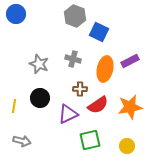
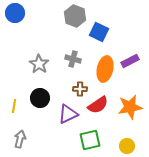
blue circle: moved 1 px left, 1 px up
gray star: rotated 12 degrees clockwise
gray arrow: moved 2 px left, 2 px up; rotated 90 degrees counterclockwise
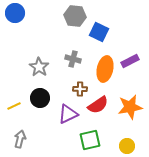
gray hexagon: rotated 15 degrees counterclockwise
gray star: moved 3 px down
yellow line: rotated 56 degrees clockwise
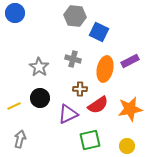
orange star: moved 2 px down
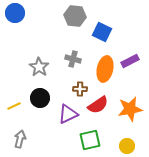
blue square: moved 3 px right
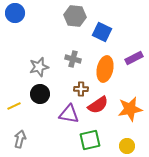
purple rectangle: moved 4 px right, 3 px up
gray star: rotated 24 degrees clockwise
brown cross: moved 1 px right
black circle: moved 4 px up
purple triangle: moved 1 px right; rotated 35 degrees clockwise
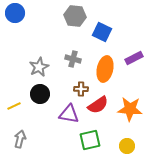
gray star: rotated 12 degrees counterclockwise
orange star: rotated 15 degrees clockwise
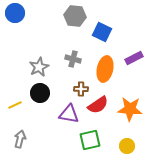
black circle: moved 1 px up
yellow line: moved 1 px right, 1 px up
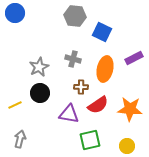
brown cross: moved 2 px up
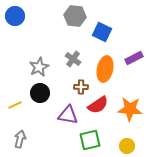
blue circle: moved 3 px down
gray cross: rotated 21 degrees clockwise
purple triangle: moved 1 px left, 1 px down
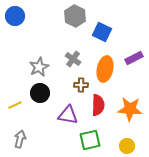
gray hexagon: rotated 20 degrees clockwise
brown cross: moved 2 px up
red semicircle: rotated 55 degrees counterclockwise
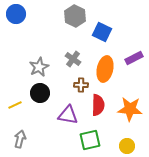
blue circle: moved 1 px right, 2 px up
